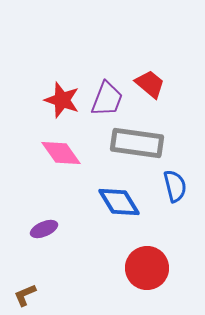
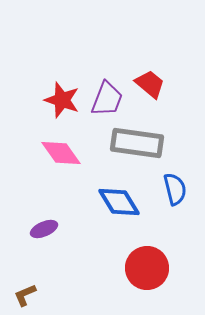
blue semicircle: moved 3 px down
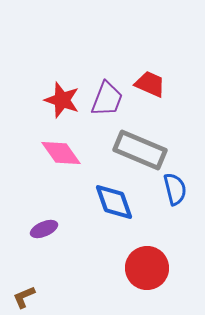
red trapezoid: rotated 16 degrees counterclockwise
gray rectangle: moved 3 px right, 7 px down; rotated 15 degrees clockwise
blue diamond: moved 5 px left; rotated 12 degrees clockwise
brown L-shape: moved 1 px left, 2 px down
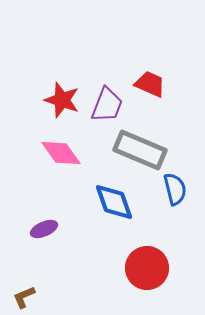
purple trapezoid: moved 6 px down
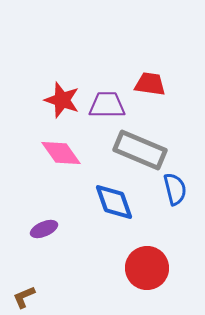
red trapezoid: rotated 16 degrees counterclockwise
purple trapezoid: rotated 111 degrees counterclockwise
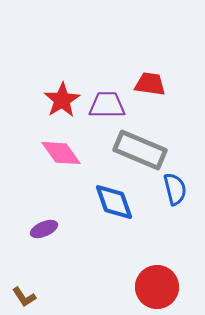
red star: rotated 21 degrees clockwise
red circle: moved 10 px right, 19 px down
brown L-shape: rotated 100 degrees counterclockwise
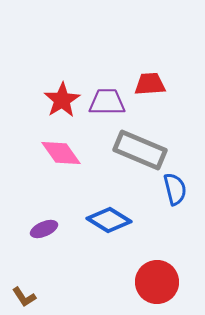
red trapezoid: rotated 12 degrees counterclockwise
purple trapezoid: moved 3 px up
blue diamond: moved 5 px left, 18 px down; rotated 39 degrees counterclockwise
red circle: moved 5 px up
